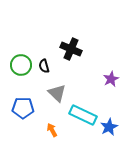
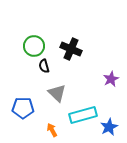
green circle: moved 13 px right, 19 px up
cyan rectangle: rotated 40 degrees counterclockwise
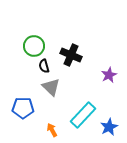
black cross: moved 6 px down
purple star: moved 2 px left, 4 px up
gray triangle: moved 6 px left, 6 px up
cyan rectangle: rotated 32 degrees counterclockwise
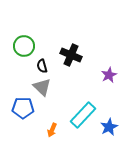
green circle: moved 10 px left
black semicircle: moved 2 px left
gray triangle: moved 9 px left
orange arrow: rotated 128 degrees counterclockwise
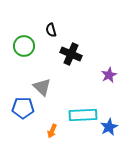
black cross: moved 1 px up
black semicircle: moved 9 px right, 36 px up
cyan rectangle: rotated 44 degrees clockwise
orange arrow: moved 1 px down
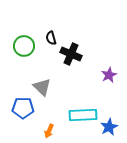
black semicircle: moved 8 px down
orange arrow: moved 3 px left
